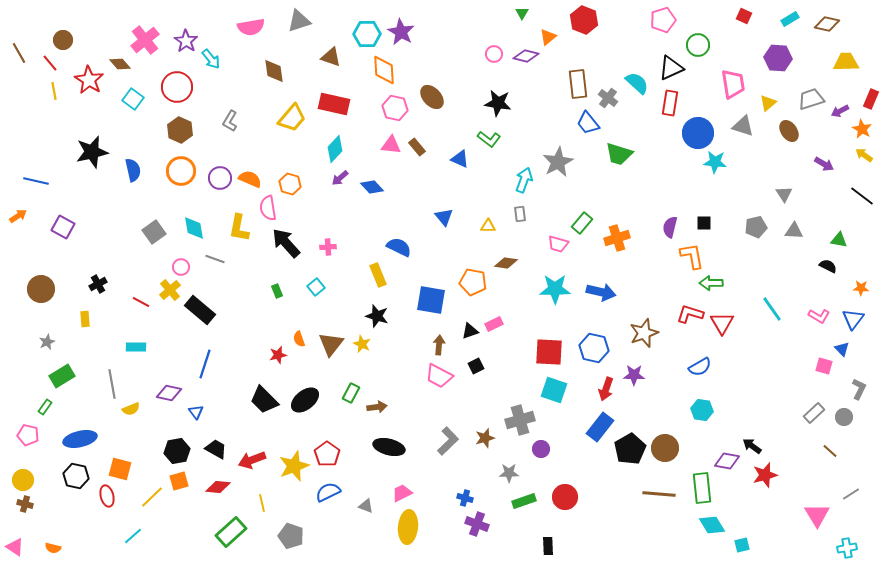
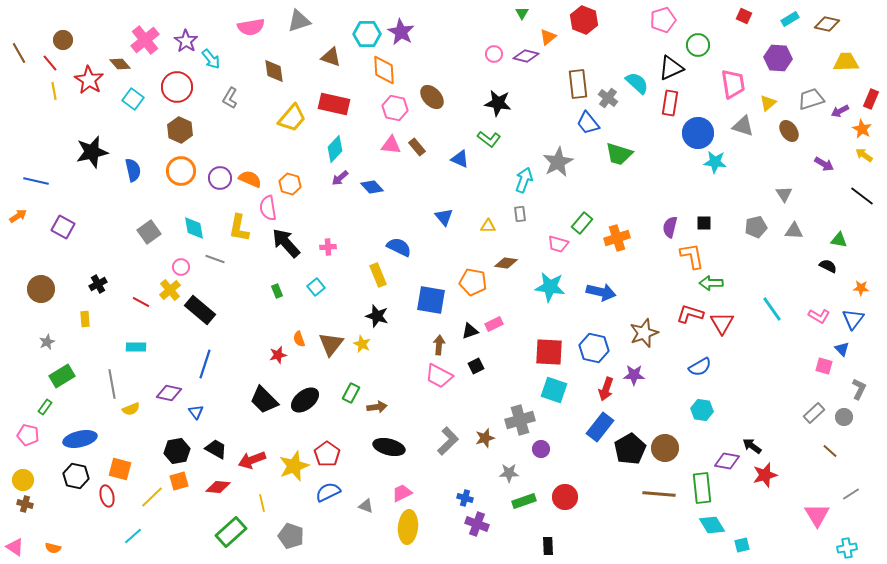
gray L-shape at (230, 121): moved 23 px up
gray square at (154, 232): moved 5 px left
cyan star at (555, 289): moved 5 px left, 2 px up; rotated 8 degrees clockwise
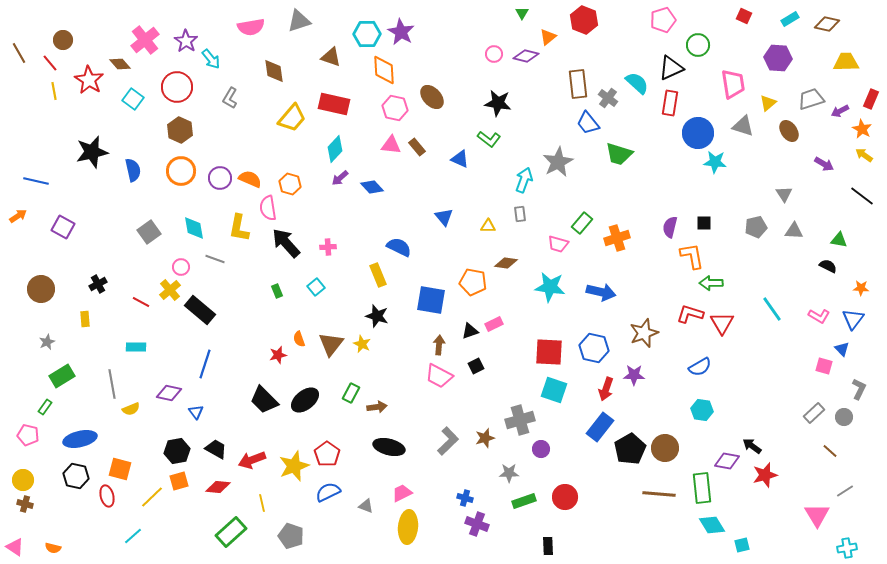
gray line at (851, 494): moved 6 px left, 3 px up
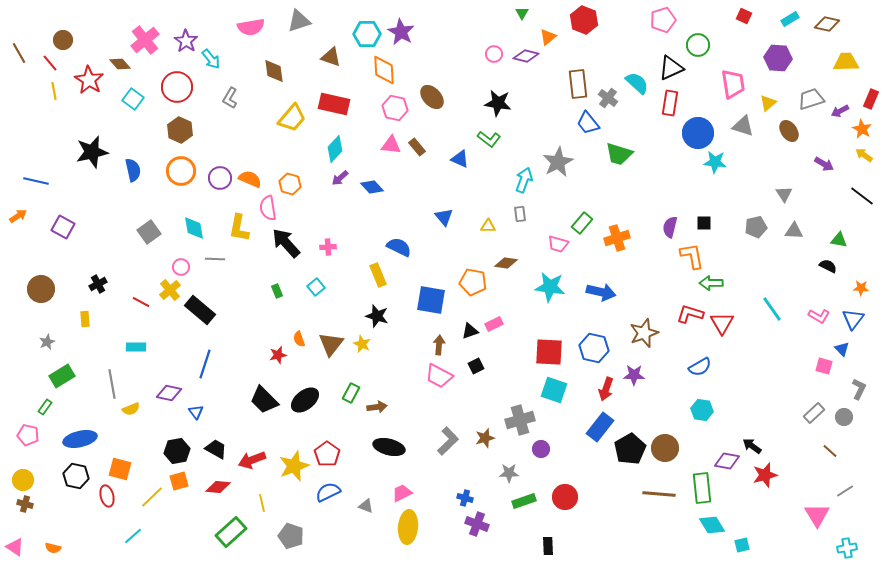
gray line at (215, 259): rotated 18 degrees counterclockwise
